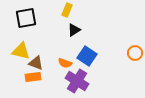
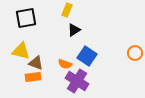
orange semicircle: moved 1 px down
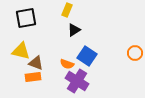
orange semicircle: moved 2 px right
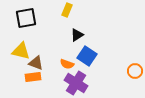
black triangle: moved 3 px right, 5 px down
orange circle: moved 18 px down
purple cross: moved 1 px left, 2 px down
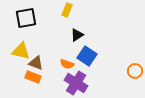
orange rectangle: rotated 28 degrees clockwise
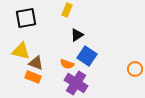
orange circle: moved 2 px up
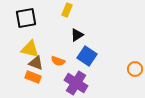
yellow triangle: moved 9 px right, 2 px up
orange semicircle: moved 9 px left, 3 px up
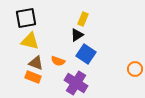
yellow rectangle: moved 16 px right, 9 px down
yellow triangle: moved 8 px up
blue square: moved 1 px left, 2 px up
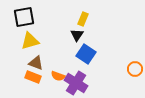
black square: moved 2 px left, 1 px up
black triangle: rotated 24 degrees counterclockwise
yellow triangle: rotated 30 degrees counterclockwise
orange semicircle: moved 15 px down
